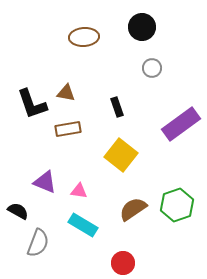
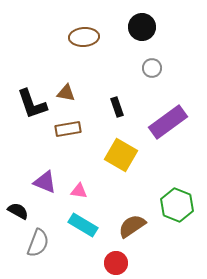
purple rectangle: moved 13 px left, 2 px up
yellow square: rotated 8 degrees counterclockwise
green hexagon: rotated 20 degrees counterclockwise
brown semicircle: moved 1 px left, 17 px down
red circle: moved 7 px left
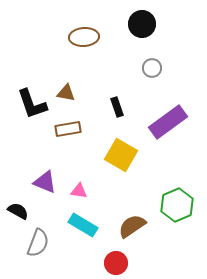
black circle: moved 3 px up
green hexagon: rotated 16 degrees clockwise
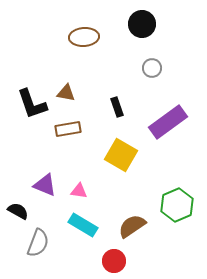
purple triangle: moved 3 px down
red circle: moved 2 px left, 2 px up
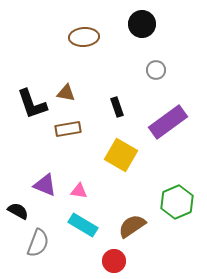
gray circle: moved 4 px right, 2 px down
green hexagon: moved 3 px up
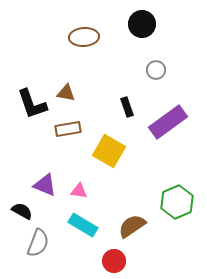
black rectangle: moved 10 px right
yellow square: moved 12 px left, 4 px up
black semicircle: moved 4 px right
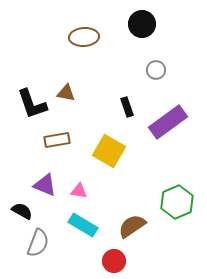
brown rectangle: moved 11 px left, 11 px down
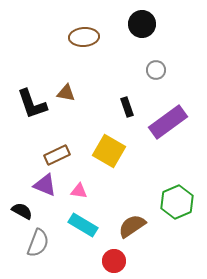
brown rectangle: moved 15 px down; rotated 15 degrees counterclockwise
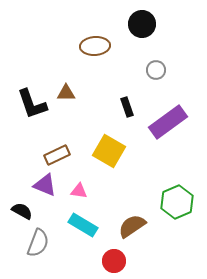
brown ellipse: moved 11 px right, 9 px down
brown triangle: rotated 12 degrees counterclockwise
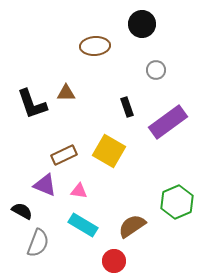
brown rectangle: moved 7 px right
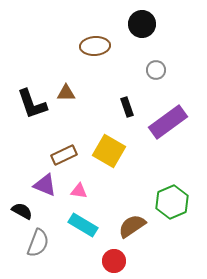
green hexagon: moved 5 px left
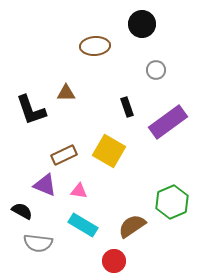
black L-shape: moved 1 px left, 6 px down
gray semicircle: rotated 76 degrees clockwise
